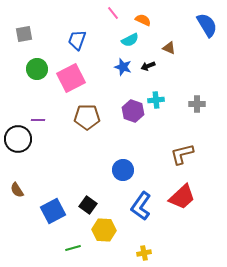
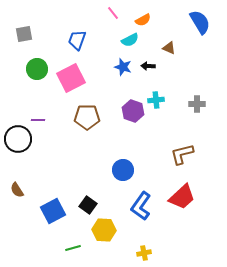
orange semicircle: rotated 126 degrees clockwise
blue semicircle: moved 7 px left, 3 px up
black arrow: rotated 24 degrees clockwise
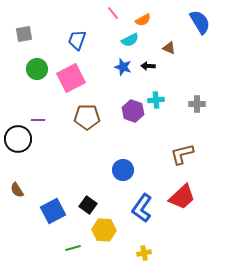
blue L-shape: moved 1 px right, 2 px down
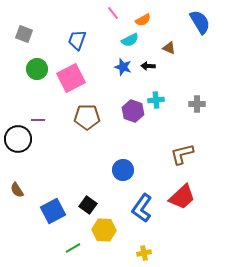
gray square: rotated 30 degrees clockwise
green line: rotated 14 degrees counterclockwise
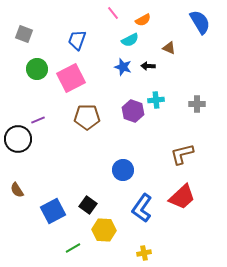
purple line: rotated 24 degrees counterclockwise
